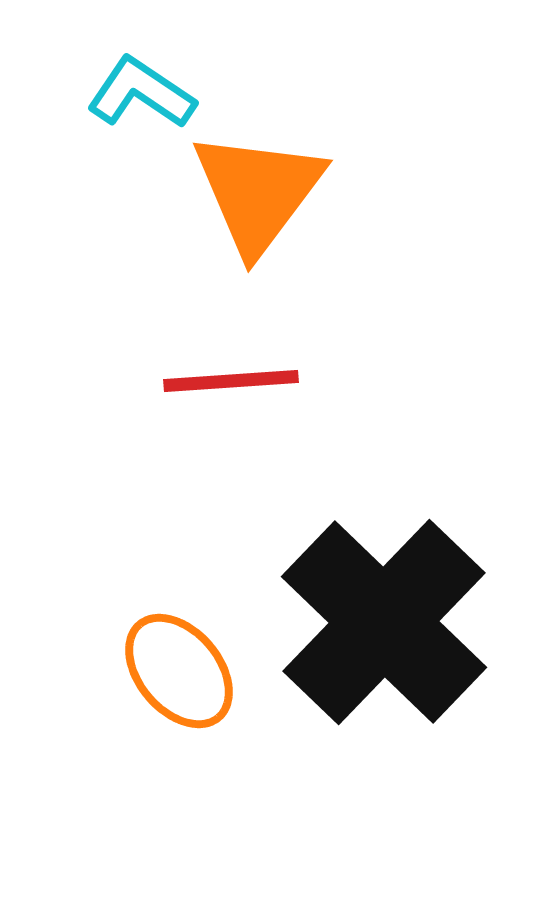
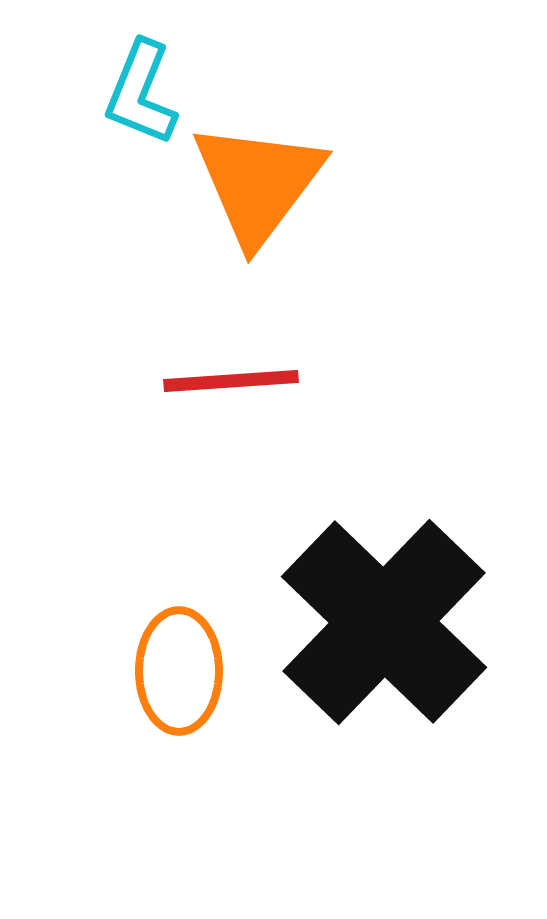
cyan L-shape: rotated 102 degrees counterclockwise
orange triangle: moved 9 px up
orange ellipse: rotated 40 degrees clockwise
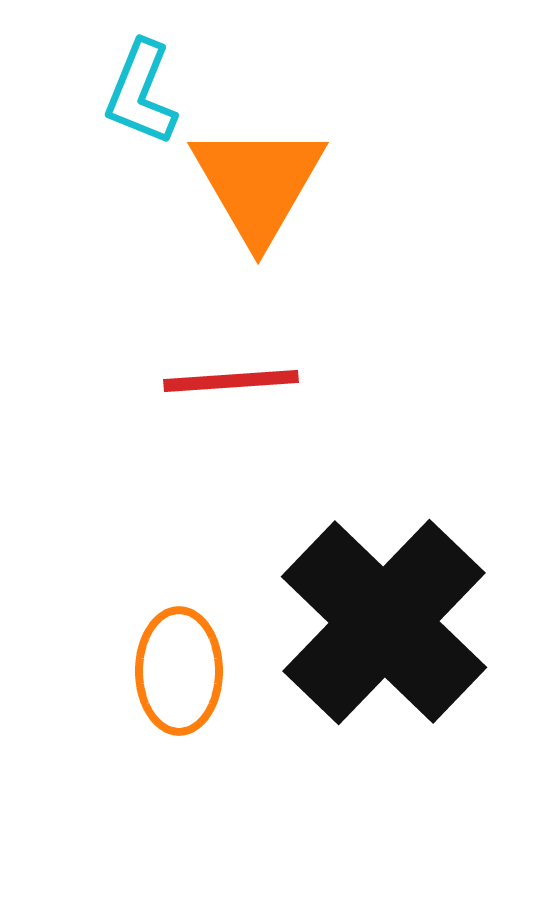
orange triangle: rotated 7 degrees counterclockwise
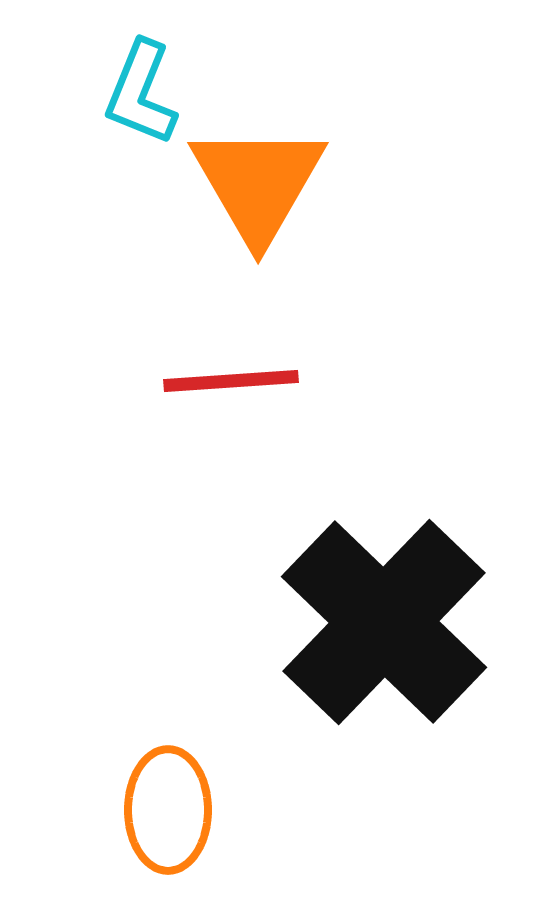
orange ellipse: moved 11 px left, 139 px down
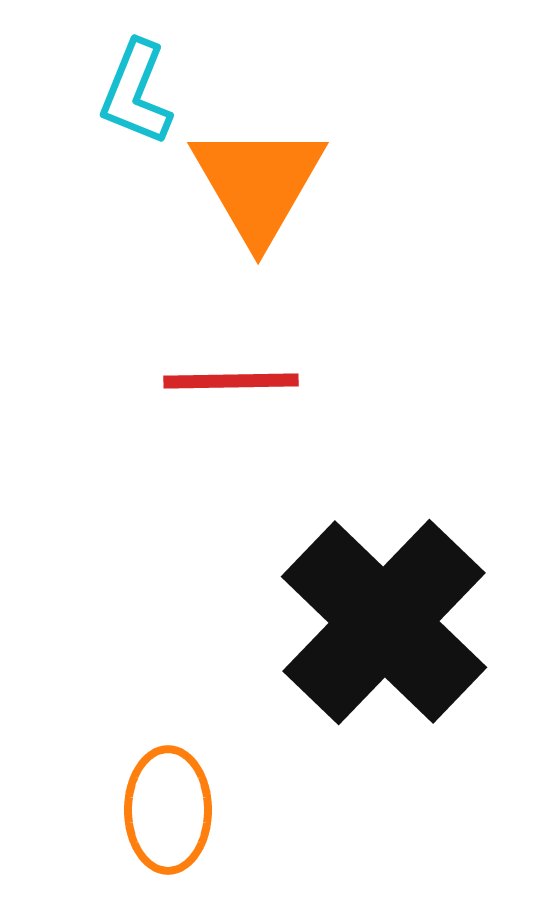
cyan L-shape: moved 5 px left
red line: rotated 3 degrees clockwise
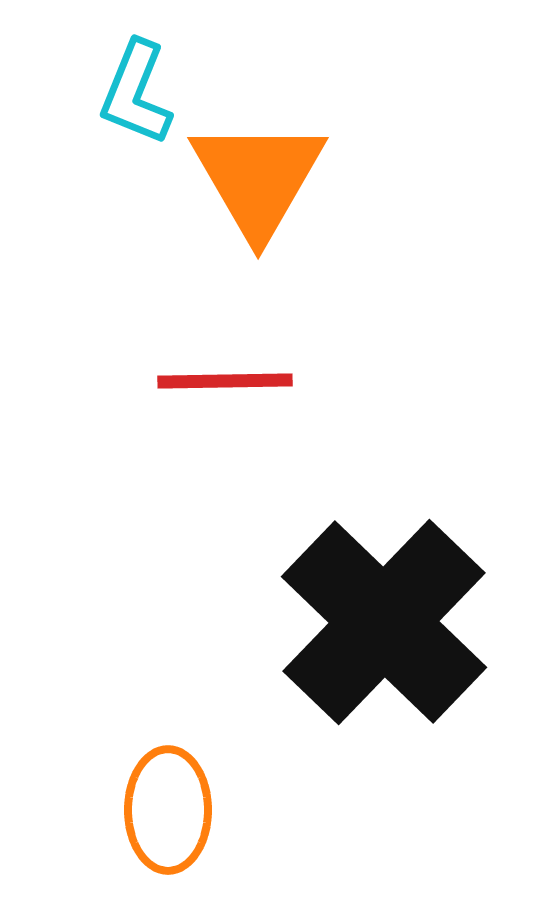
orange triangle: moved 5 px up
red line: moved 6 px left
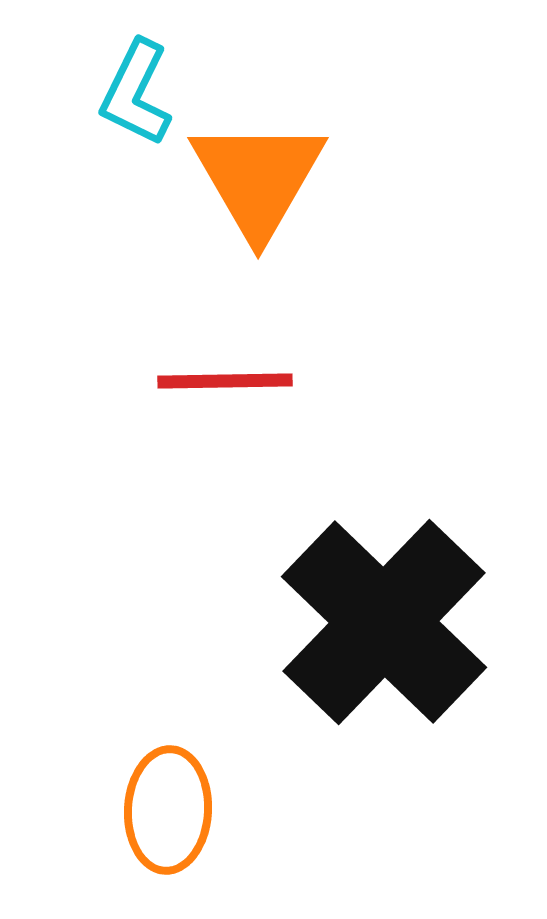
cyan L-shape: rotated 4 degrees clockwise
orange ellipse: rotated 3 degrees clockwise
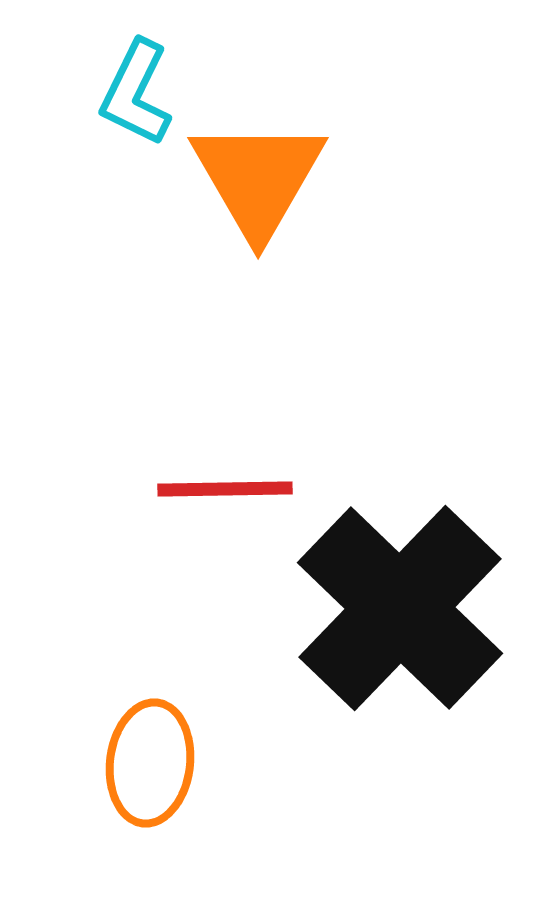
red line: moved 108 px down
black cross: moved 16 px right, 14 px up
orange ellipse: moved 18 px left, 47 px up; rotated 4 degrees clockwise
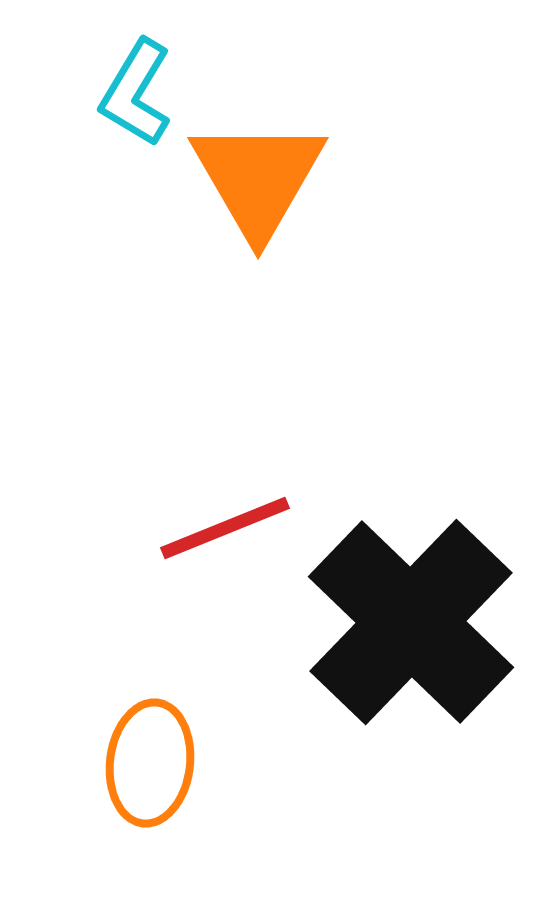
cyan L-shape: rotated 5 degrees clockwise
red line: moved 39 px down; rotated 21 degrees counterclockwise
black cross: moved 11 px right, 14 px down
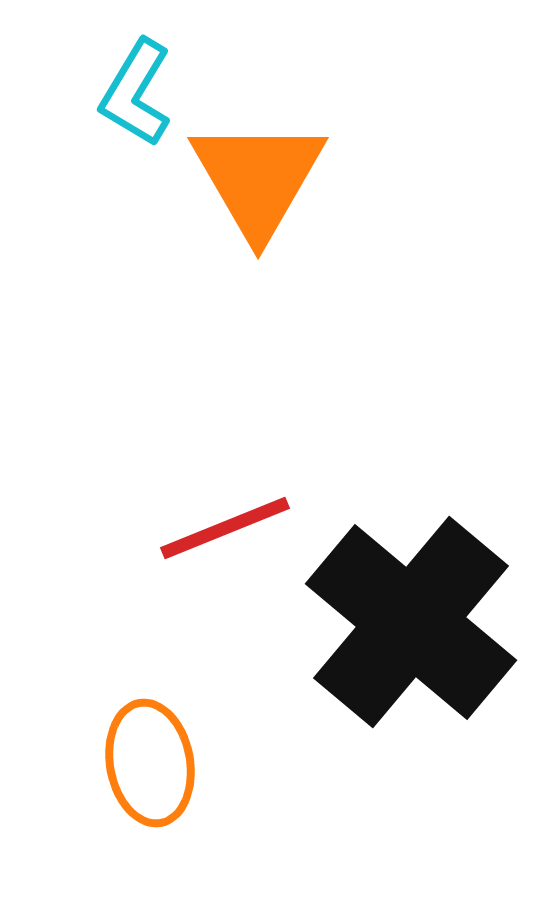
black cross: rotated 4 degrees counterclockwise
orange ellipse: rotated 17 degrees counterclockwise
